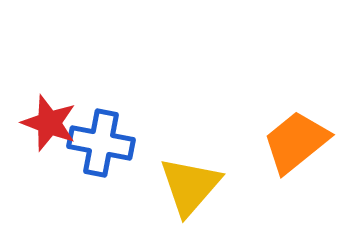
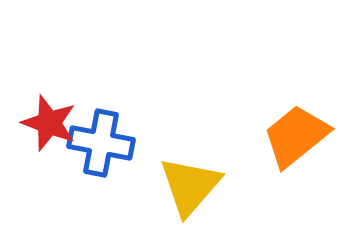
orange trapezoid: moved 6 px up
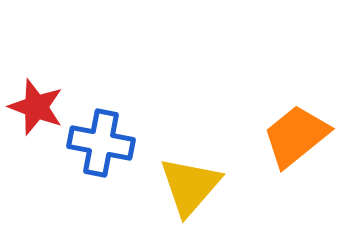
red star: moved 13 px left, 16 px up
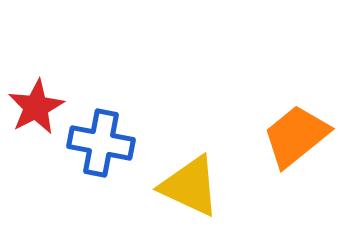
red star: rotated 24 degrees clockwise
yellow triangle: rotated 46 degrees counterclockwise
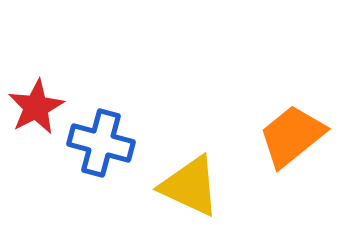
orange trapezoid: moved 4 px left
blue cross: rotated 4 degrees clockwise
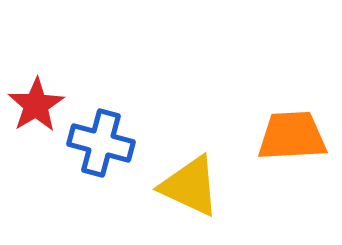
red star: moved 2 px up; rotated 4 degrees counterclockwise
orange trapezoid: rotated 36 degrees clockwise
